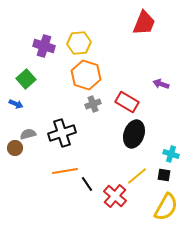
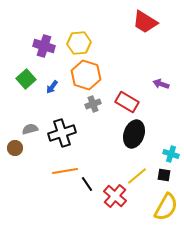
red trapezoid: moved 1 px right, 1 px up; rotated 100 degrees clockwise
blue arrow: moved 36 px right, 17 px up; rotated 104 degrees clockwise
gray semicircle: moved 2 px right, 5 px up
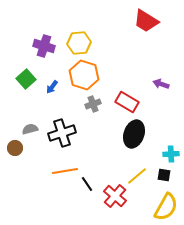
red trapezoid: moved 1 px right, 1 px up
orange hexagon: moved 2 px left
cyan cross: rotated 21 degrees counterclockwise
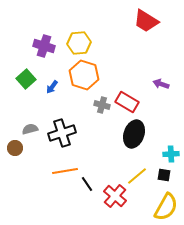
gray cross: moved 9 px right, 1 px down; rotated 35 degrees clockwise
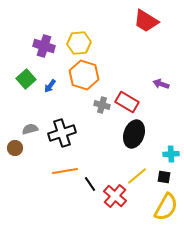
blue arrow: moved 2 px left, 1 px up
black square: moved 2 px down
black line: moved 3 px right
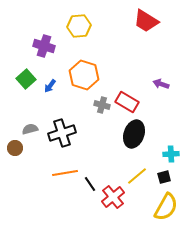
yellow hexagon: moved 17 px up
orange line: moved 2 px down
black square: rotated 24 degrees counterclockwise
red cross: moved 2 px left, 1 px down; rotated 10 degrees clockwise
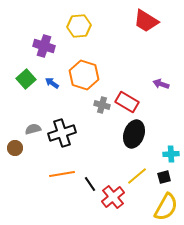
blue arrow: moved 2 px right, 3 px up; rotated 88 degrees clockwise
gray semicircle: moved 3 px right
orange line: moved 3 px left, 1 px down
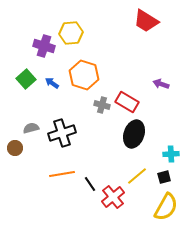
yellow hexagon: moved 8 px left, 7 px down
gray semicircle: moved 2 px left, 1 px up
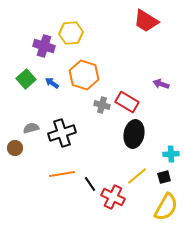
black ellipse: rotated 8 degrees counterclockwise
red cross: rotated 25 degrees counterclockwise
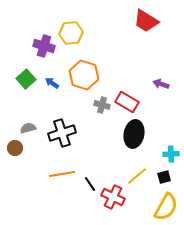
gray semicircle: moved 3 px left
